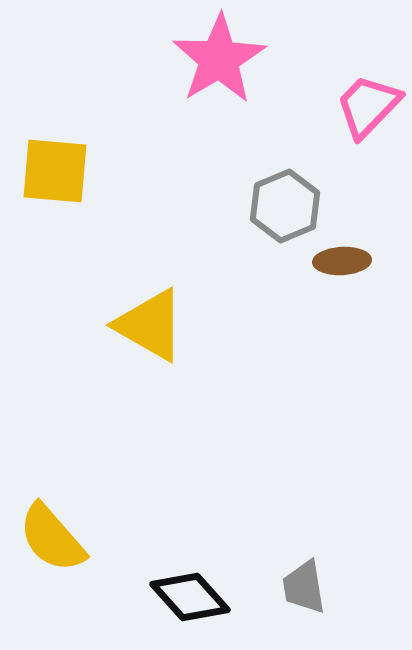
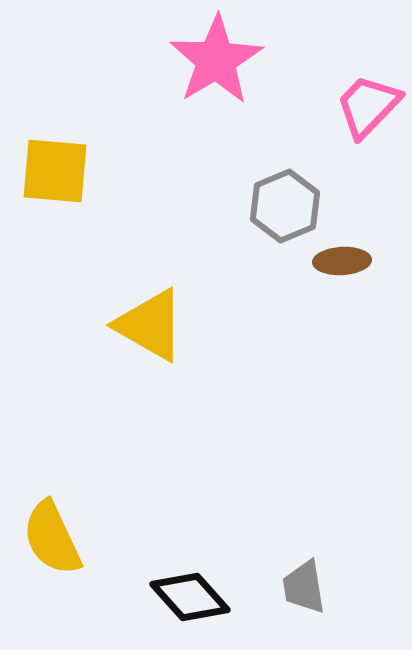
pink star: moved 3 px left, 1 px down
yellow semicircle: rotated 16 degrees clockwise
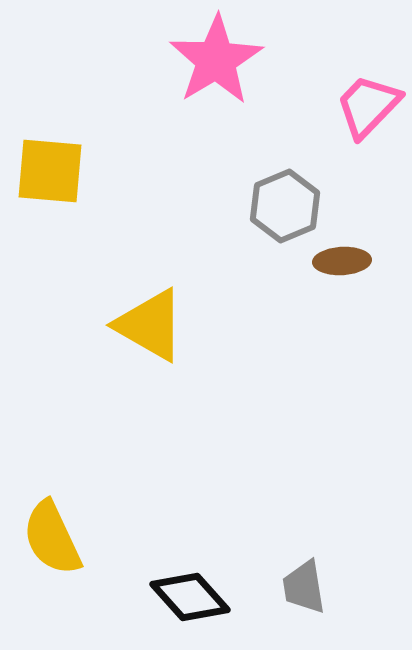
yellow square: moved 5 px left
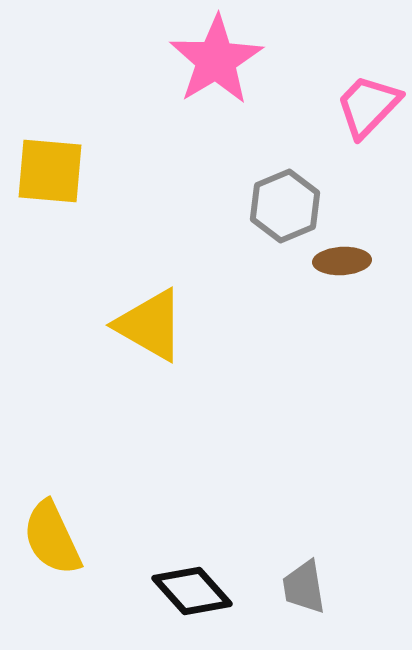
black diamond: moved 2 px right, 6 px up
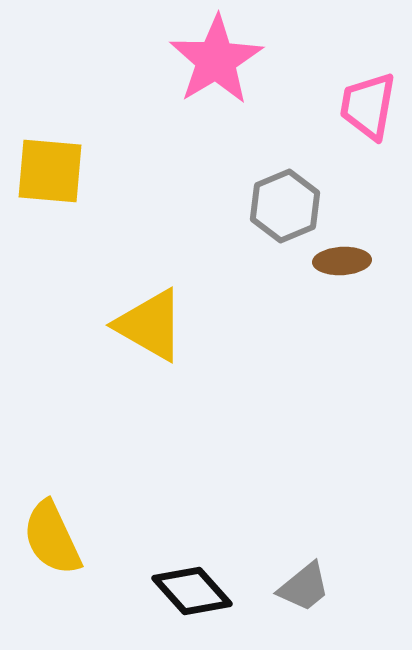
pink trapezoid: rotated 34 degrees counterclockwise
gray trapezoid: rotated 120 degrees counterclockwise
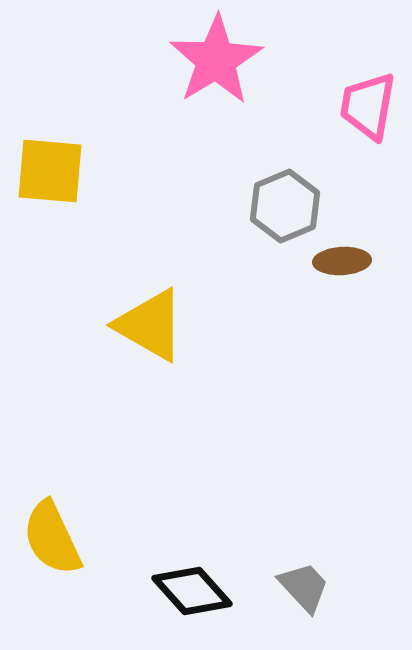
gray trapezoid: rotated 94 degrees counterclockwise
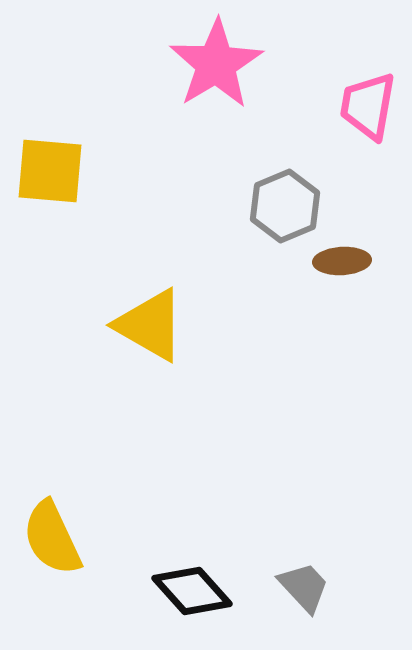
pink star: moved 4 px down
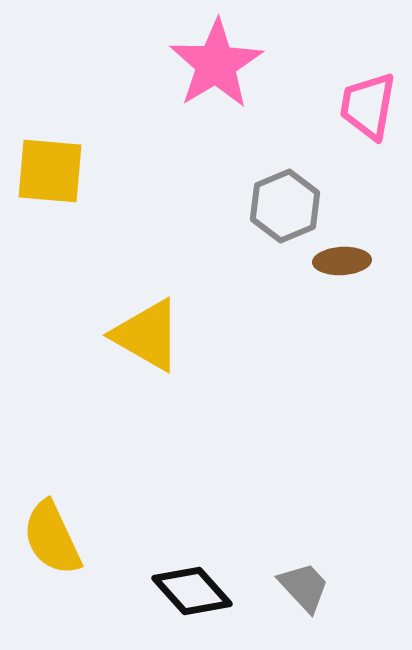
yellow triangle: moved 3 px left, 10 px down
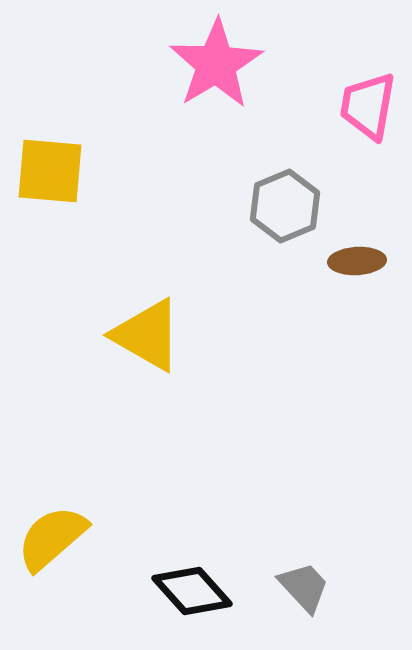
brown ellipse: moved 15 px right
yellow semicircle: rotated 74 degrees clockwise
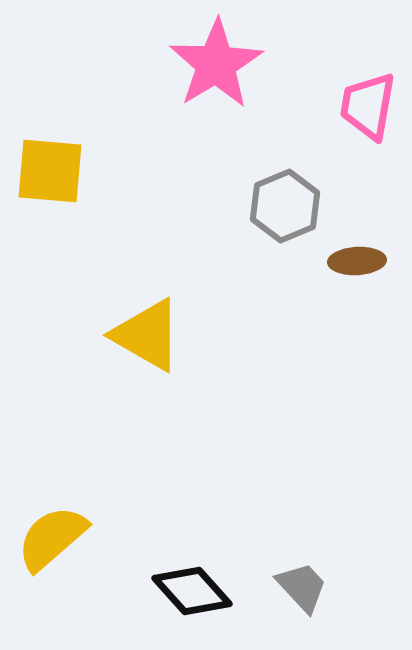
gray trapezoid: moved 2 px left
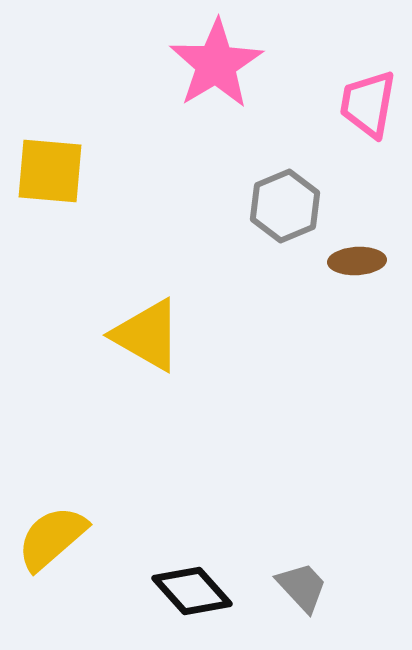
pink trapezoid: moved 2 px up
